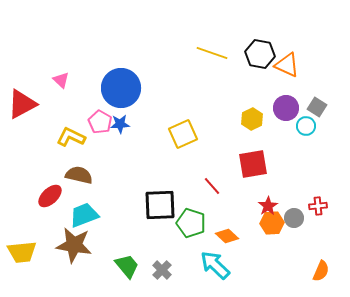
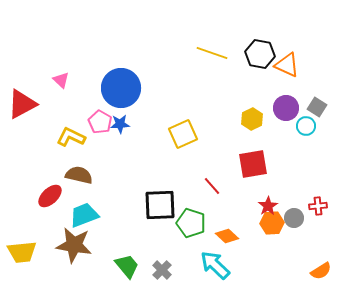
orange semicircle: rotated 35 degrees clockwise
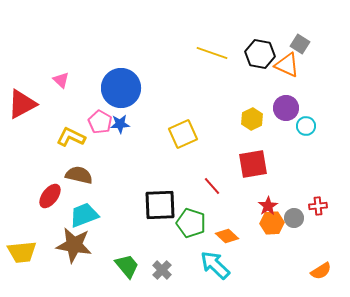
gray square: moved 17 px left, 63 px up
red ellipse: rotated 10 degrees counterclockwise
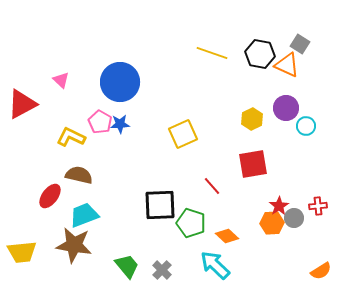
blue circle: moved 1 px left, 6 px up
red star: moved 11 px right
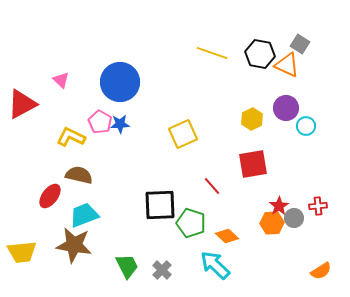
green trapezoid: rotated 12 degrees clockwise
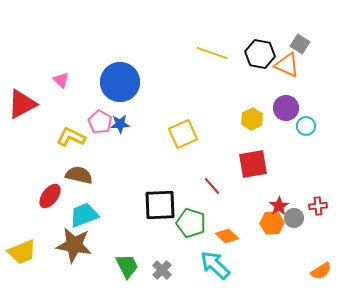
yellow trapezoid: rotated 16 degrees counterclockwise
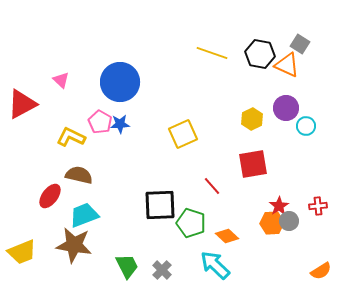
gray circle: moved 5 px left, 3 px down
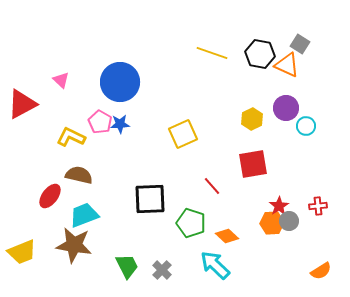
black square: moved 10 px left, 6 px up
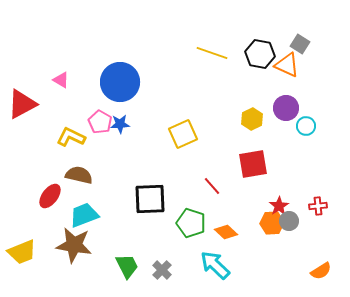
pink triangle: rotated 12 degrees counterclockwise
orange diamond: moved 1 px left, 4 px up
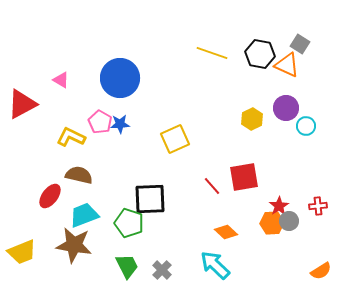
blue circle: moved 4 px up
yellow square: moved 8 px left, 5 px down
red square: moved 9 px left, 13 px down
green pentagon: moved 62 px left
